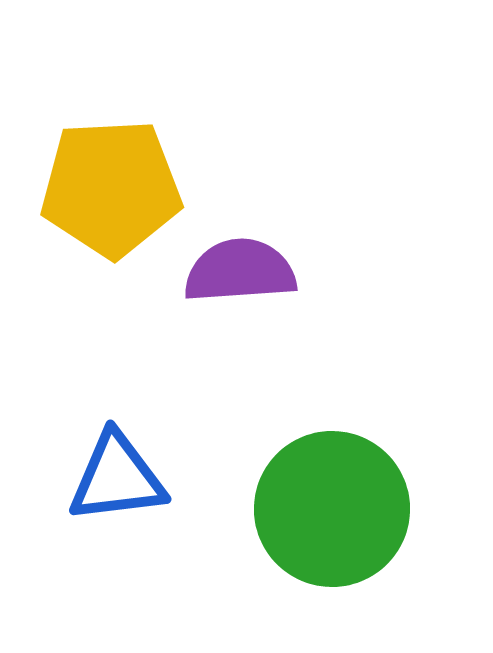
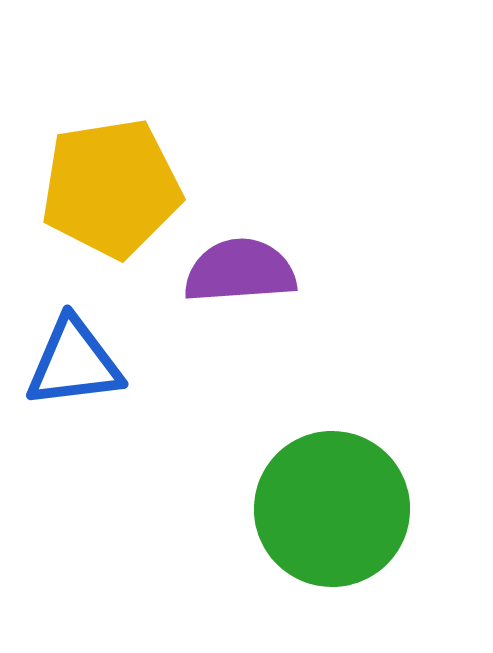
yellow pentagon: rotated 6 degrees counterclockwise
blue triangle: moved 43 px left, 115 px up
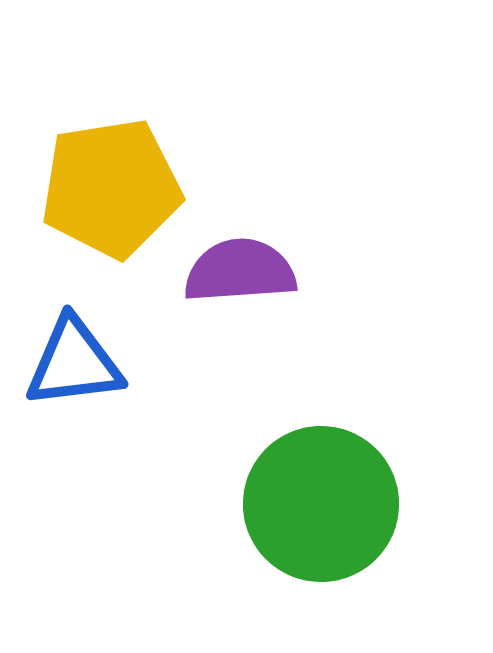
green circle: moved 11 px left, 5 px up
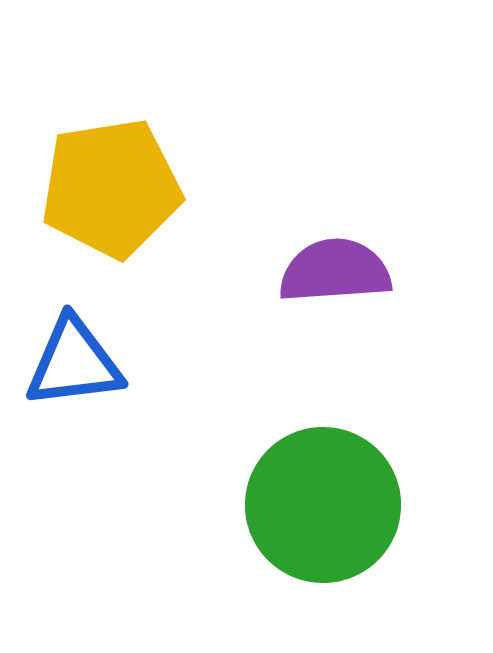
purple semicircle: moved 95 px right
green circle: moved 2 px right, 1 px down
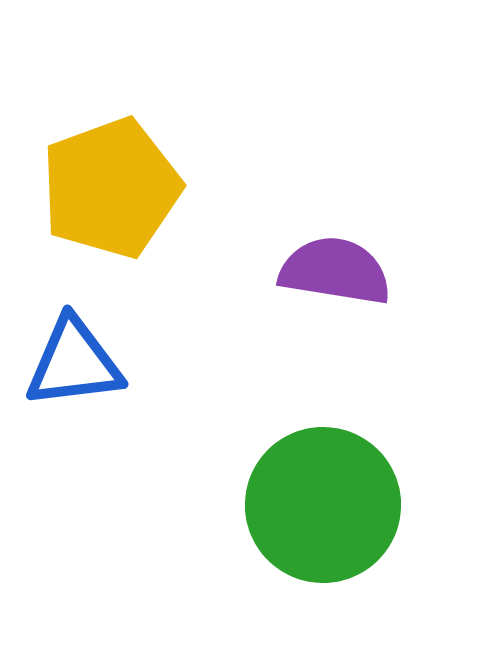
yellow pentagon: rotated 11 degrees counterclockwise
purple semicircle: rotated 13 degrees clockwise
